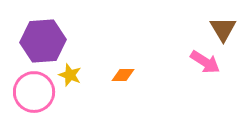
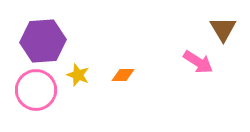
pink arrow: moved 7 px left
yellow star: moved 8 px right
pink circle: moved 2 px right, 2 px up
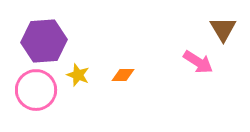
purple hexagon: moved 1 px right
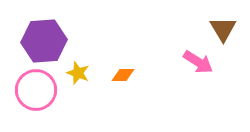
yellow star: moved 2 px up
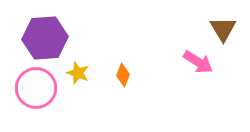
purple hexagon: moved 1 px right, 3 px up
orange diamond: rotated 70 degrees counterclockwise
pink circle: moved 2 px up
